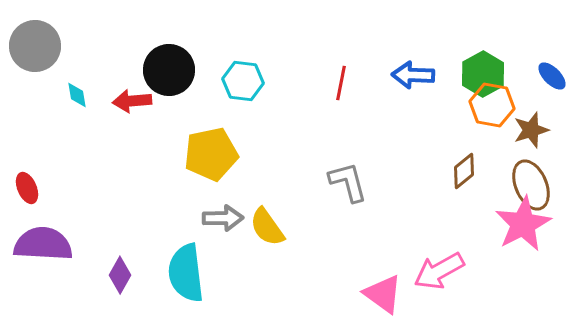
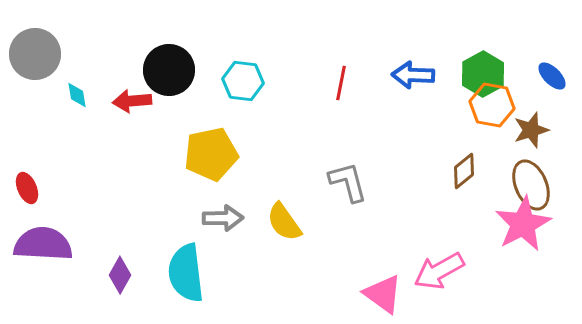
gray circle: moved 8 px down
yellow semicircle: moved 17 px right, 5 px up
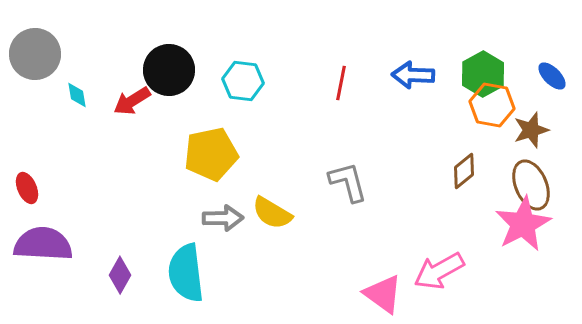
red arrow: rotated 27 degrees counterclockwise
yellow semicircle: moved 12 px left, 9 px up; rotated 24 degrees counterclockwise
